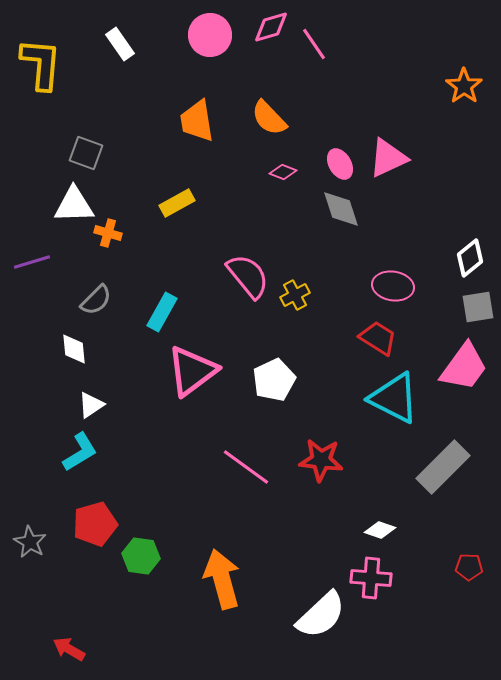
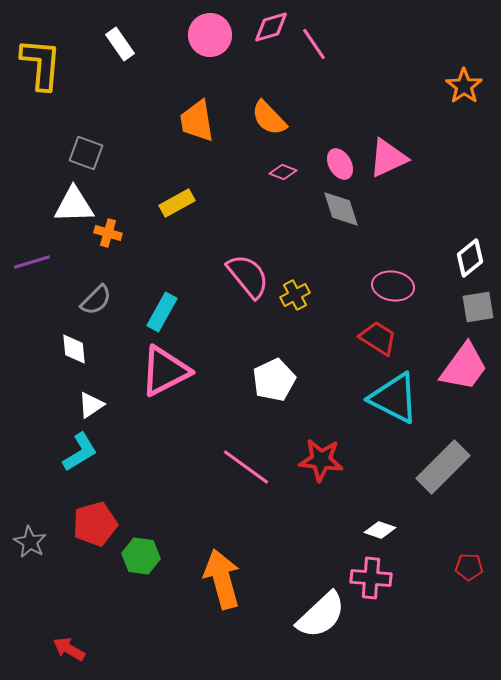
pink triangle at (192, 371): moved 27 px left; rotated 10 degrees clockwise
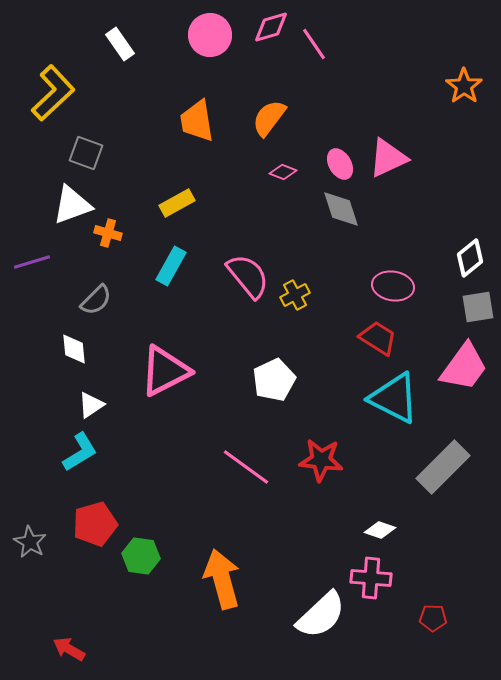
yellow L-shape at (41, 64): moved 12 px right, 29 px down; rotated 42 degrees clockwise
orange semicircle at (269, 118): rotated 81 degrees clockwise
white triangle at (74, 205): moved 2 px left; rotated 18 degrees counterclockwise
cyan rectangle at (162, 312): moved 9 px right, 46 px up
red pentagon at (469, 567): moved 36 px left, 51 px down
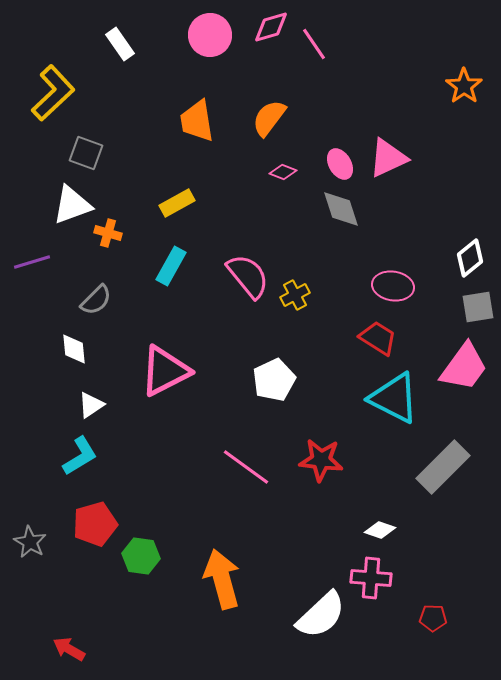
cyan L-shape at (80, 452): moved 4 px down
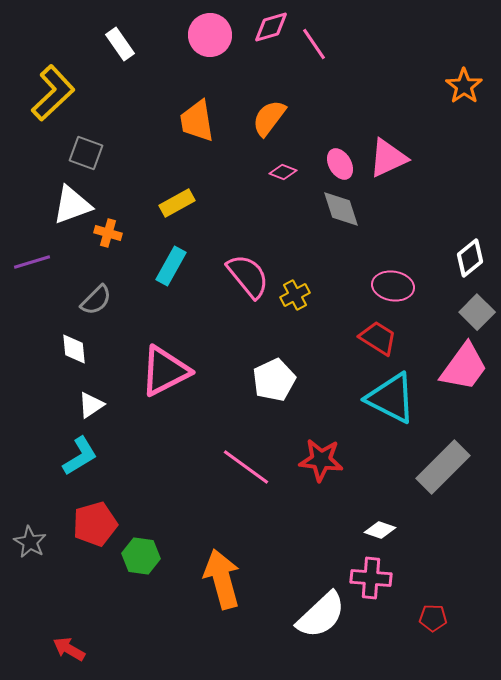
gray square at (478, 307): moved 1 px left, 5 px down; rotated 36 degrees counterclockwise
cyan triangle at (394, 398): moved 3 px left
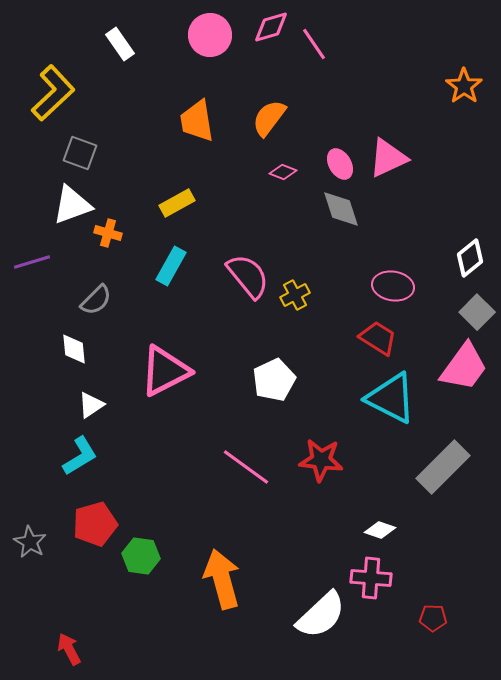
gray square at (86, 153): moved 6 px left
red arrow at (69, 649): rotated 32 degrees clockwise
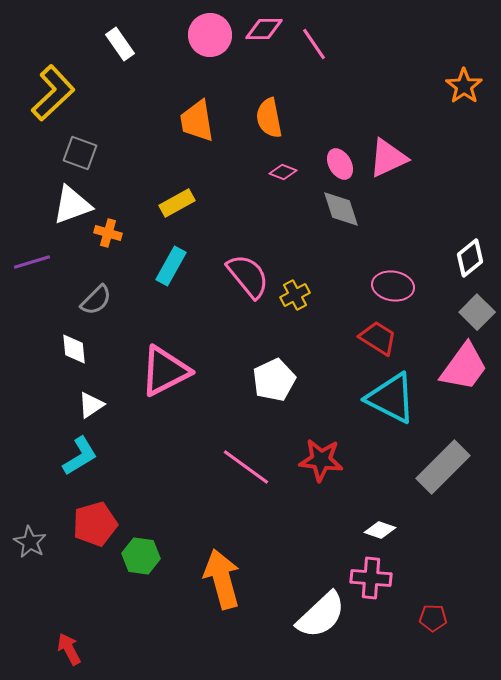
pink diamond at (271, 27): moved 7 px left, 2 px down; rotated 15 degrees clockwise
orange semicircle at (269, 118): rotated 48 degrees counterclockwise
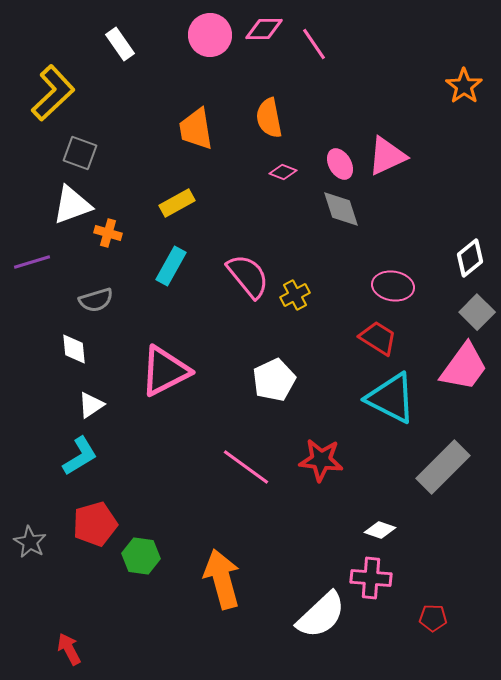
orange trapezoid at (197, 121): moved 1 px left, 8 px down
pink triangle at (388, 158): moved 1 px left, 2 px up
gray semicircle at (96, 300): rotated 28 degrees clockwise
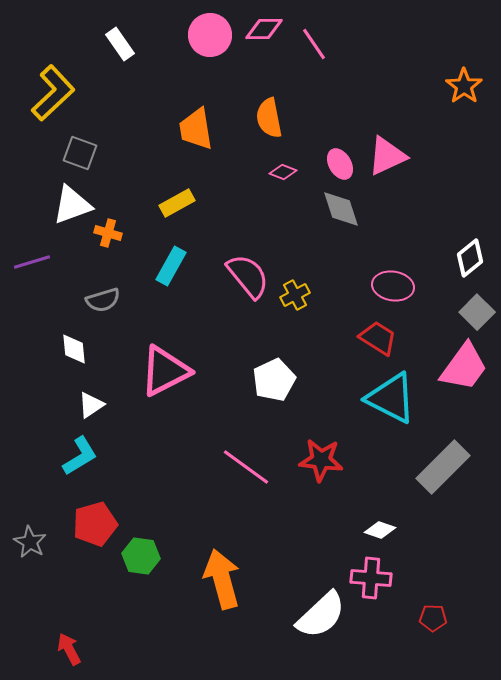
gray semicircle at (96, 300): moved 7 px right
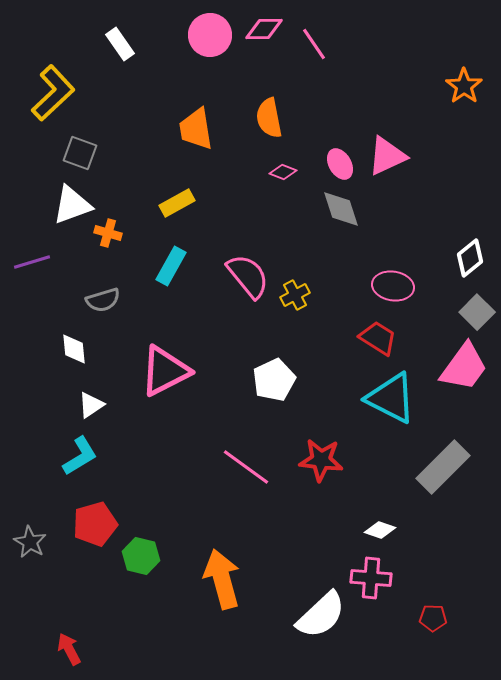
green hexagon at (141, 556): rotated 6 degrees clockwise
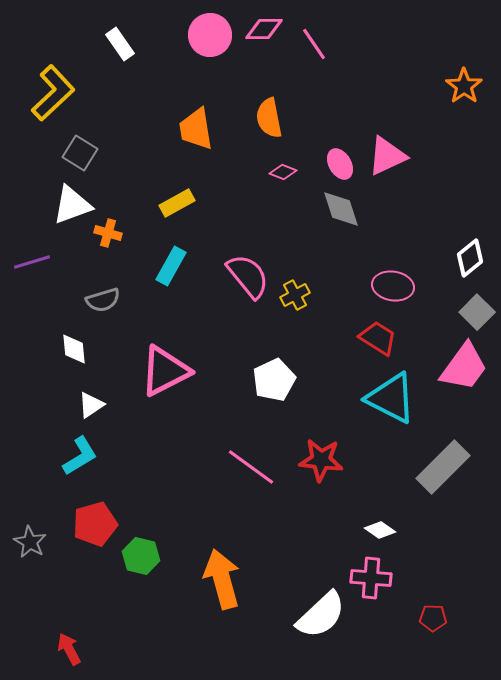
gray square at (80, 153): rotated 12 degrees clockwise
pink line at (246, 467): moved 5 px right
white diamond at (380, 530): rotated 16 degrees clockwise
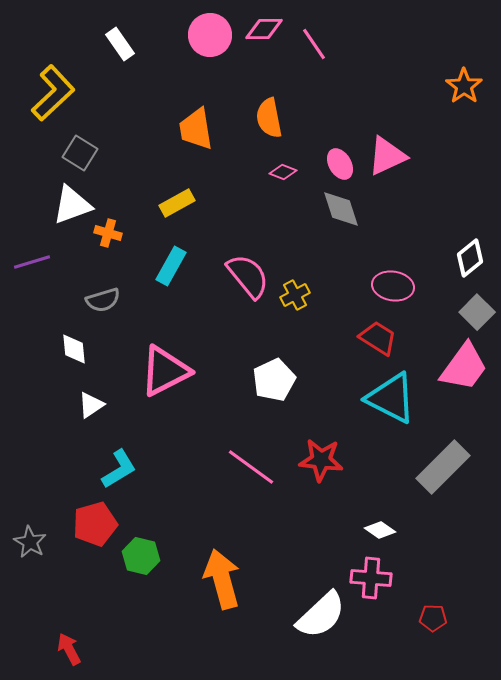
cyan L-shape at (80, 456): moved 39 px right, 13 px down
